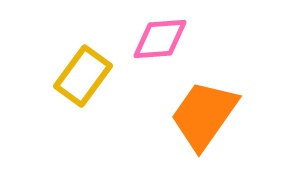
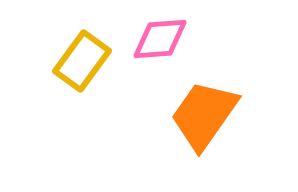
yellow rectangle: moved 1 px left, 15 px up
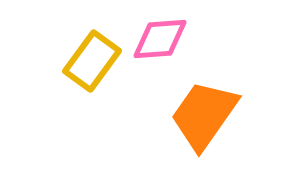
yellow rectangle: moved 10 px right
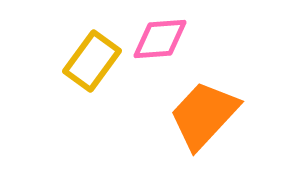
orange trapezoid: rotated 8 degrees clockwise
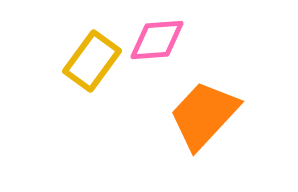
pink diamond: moved 3 px left, 1 px down
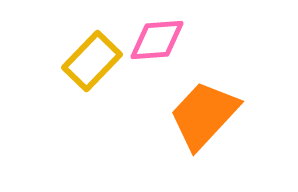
yellow rectangle: rotated 8 degrees clockwise
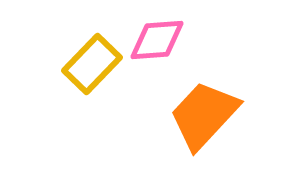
yellow rectangle: moved 3 px down
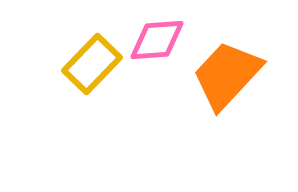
orange trapezoid: moved 23 px right, 40 px up
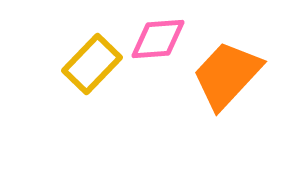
pink diamond: moved 1 px right, 1 px up
